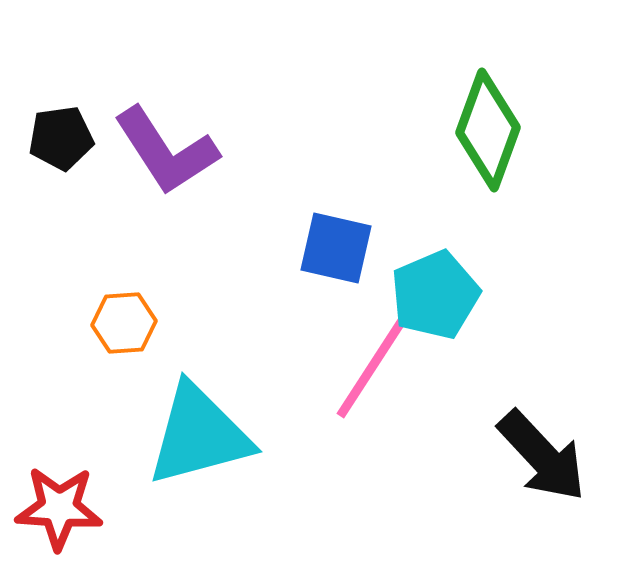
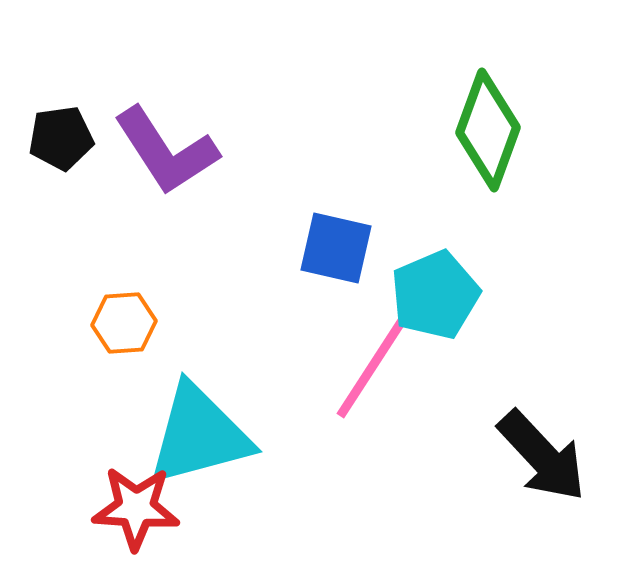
red star: moved 77 px right
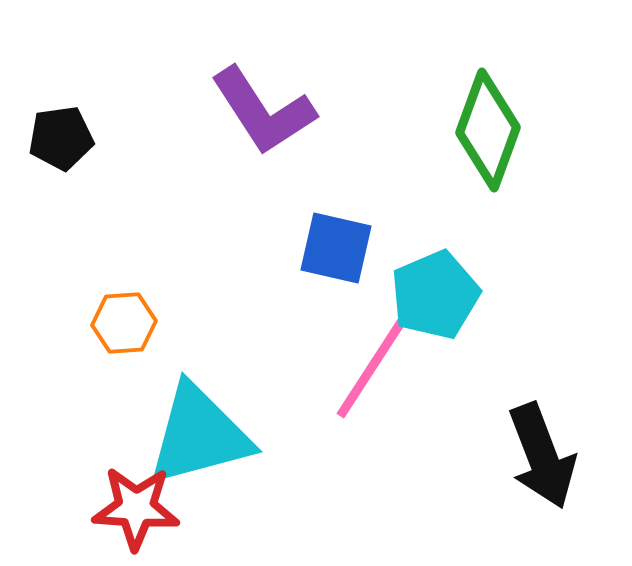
purple L-shape: moved 97 px right, 40 px up
black arrow: rotated 22 degrees clockwise
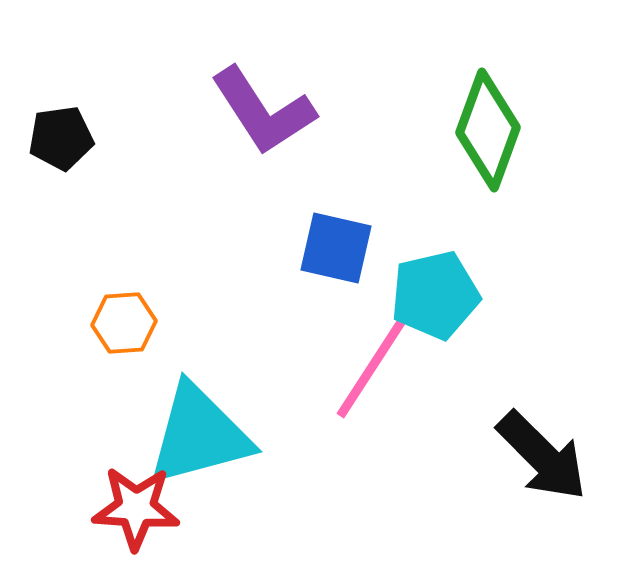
cyan pentagon: rotated 10 degrees clockwise
black arrow: rotated 24 degrees counterclockwise
